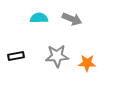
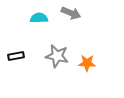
gray arrow: moved 1 px left, 6 px up
gray star: rotated 15 degrees clockwise
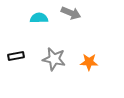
gray star: moved 3 px left, 3 px down
orange star: moved 2 px right, 1 px up
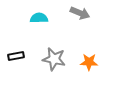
gray arrow: moved 9 px right
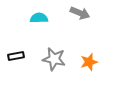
orange star: rotated 18 degrees counterclockwise
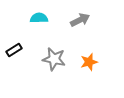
gray arrow: moved 7 px down; rotated 48 degrees counterclockwise
black rectangle: moved 2 px left, 6 px up; rotated 21 degrees counterclockwise
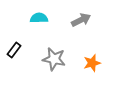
gray arrow: moved 1 px right
black rectangle: rotated 21 degrees counterclockwise
orange star: moved 3 px right, 1 px down
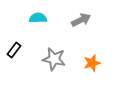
cyan semicircle: moved 1 px left
